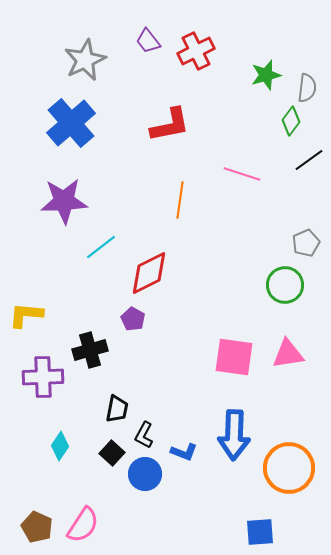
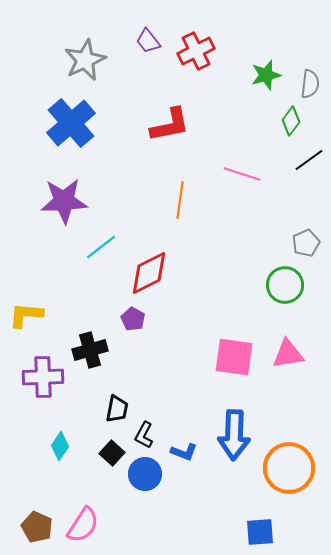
gray semicircle: moved 3 px right, 4 px up
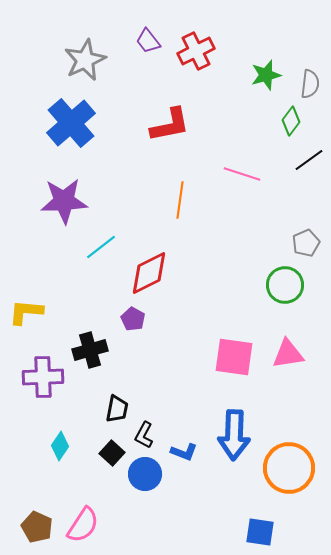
yellow L-shape: moved 3 px up
blue square: rotated 12 degrees clockwise
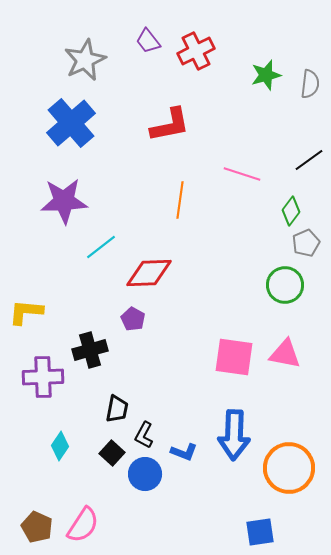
green diamond: moved 90 px down
red diamond: rotated 24 degrees clockwise
pink triangle: moved 3 px left; rotated 20 degrees clockwise
blue square: rotated 16 degrees counterclockwise
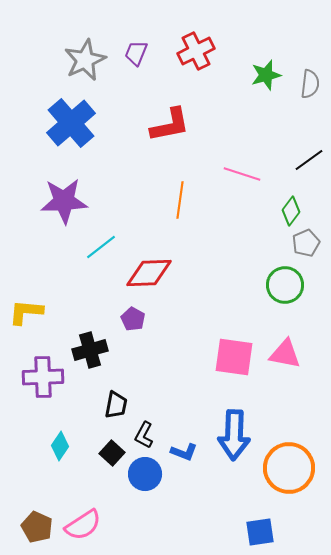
purple trapezoid: moved 12 px left, 12 px down; rotated 60 degrees clockwise
black trapezoid: moved 1 px left, 4 px up
pink semicircle: rotated 24 degrees clockwise
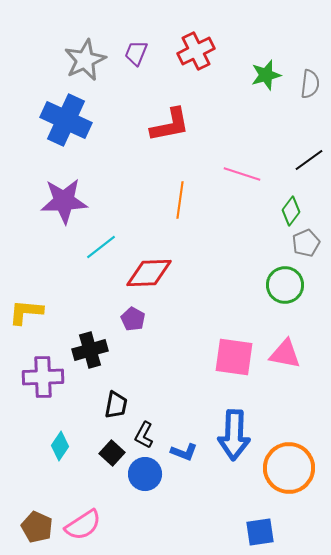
blue cross: moved 5 px left, 3 px up; rotated 24 degrees counterclockwise
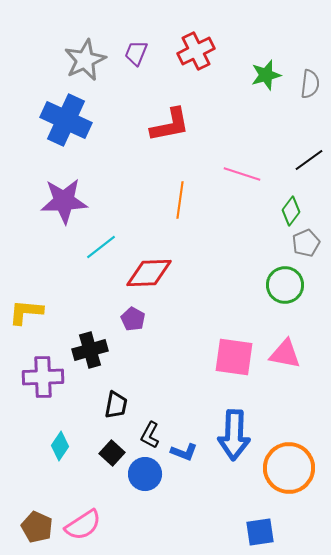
black L-shape: moved 6 px right
